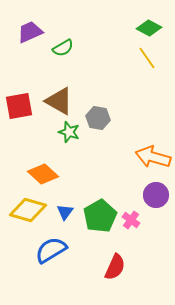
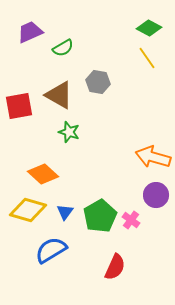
brown triangle: moved 6 px up
gray hexagon: moved 36 px up
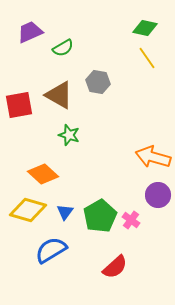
green diamond: moved 4 px left; rotated 15 degrees counterclockwise
red square: moved 1 px up
green star: moved 3 px down
purple circle: moved 2 px right
red semicircle: rotated 24 degrees clockwise
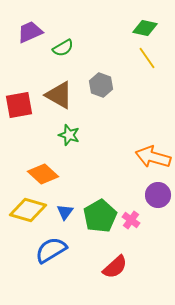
gray hexagon: moved 3 px right, 3 px down; rotated 10 degrees clockwise
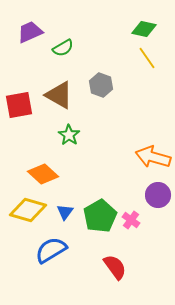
green diamond: moved 1 px left, 1 px down
green star: rotated 15 degrees clockwise
red semicircle: rotated 84 degrees counterclockwise
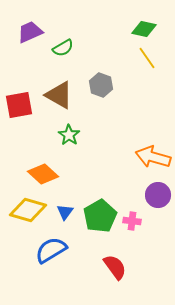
pink cross: moved 1 px right, 1 px down; rotated 30 degrees counterclockwise
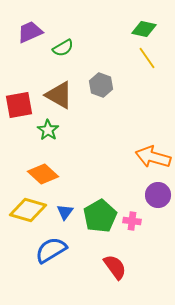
green star: moved 21 px left, 5 px up
